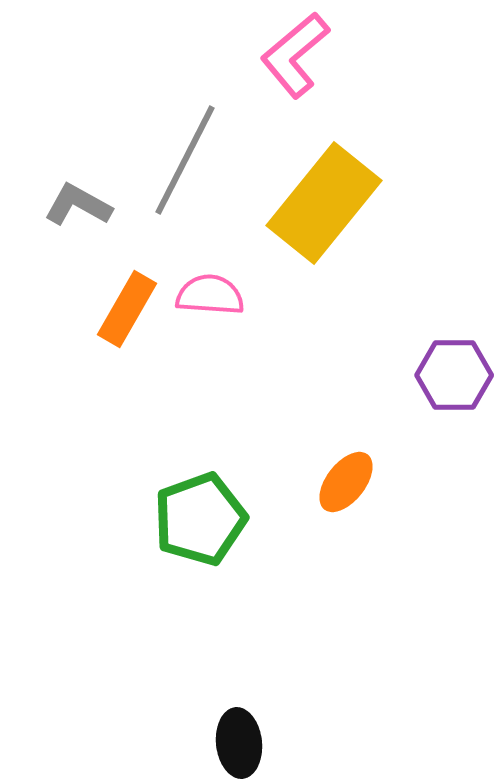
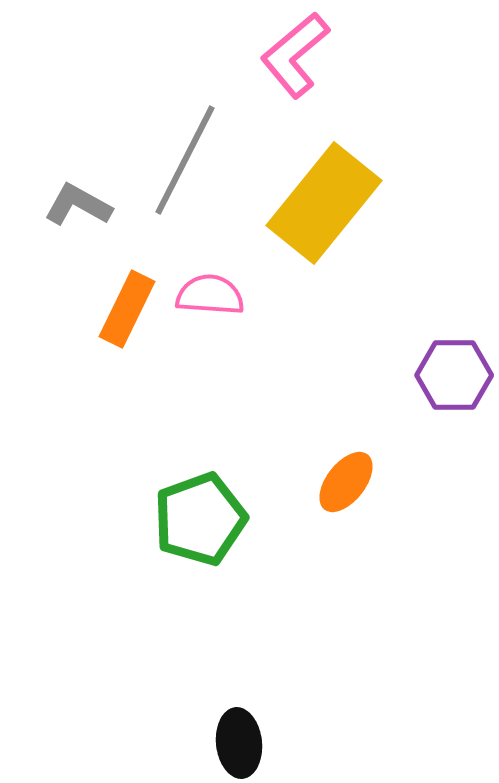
orange rectangle: rotated 4 degrees counterclockwise
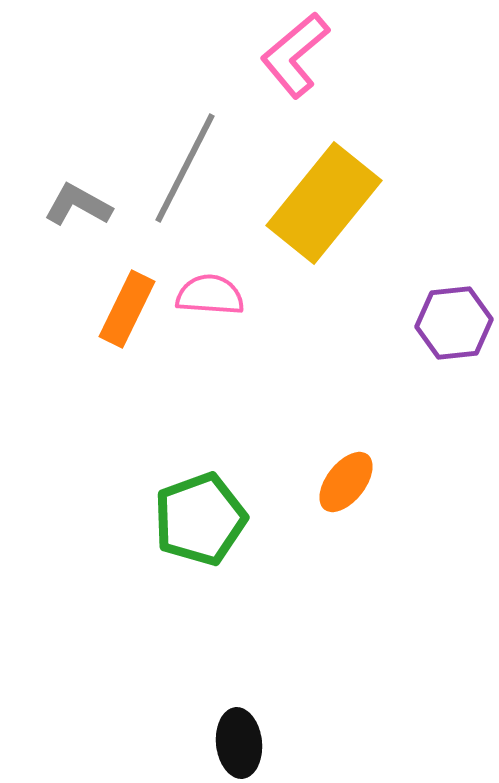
gray line: moved 8 px down
purple hexagon: moved 52 px up; rotated 6 degrees counterclockwise
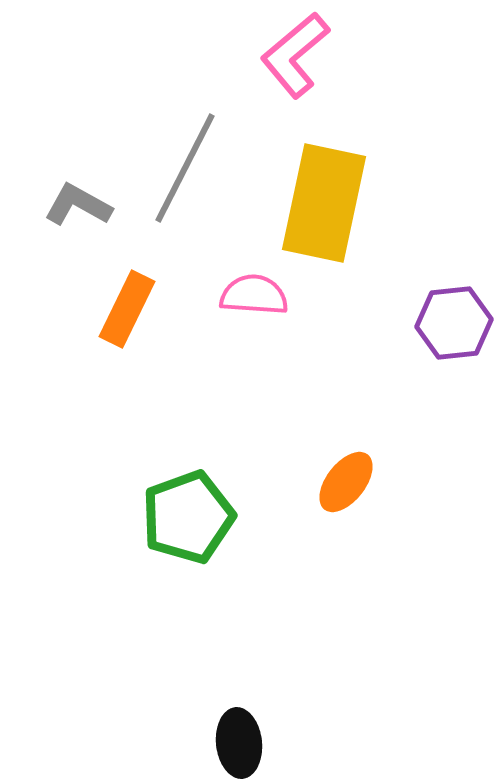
yellow rectangle: rotated 27 degrees counterclockwise
pink semicircle: moved 44 px right
green pentagon: moved 12 px left, 2 px up
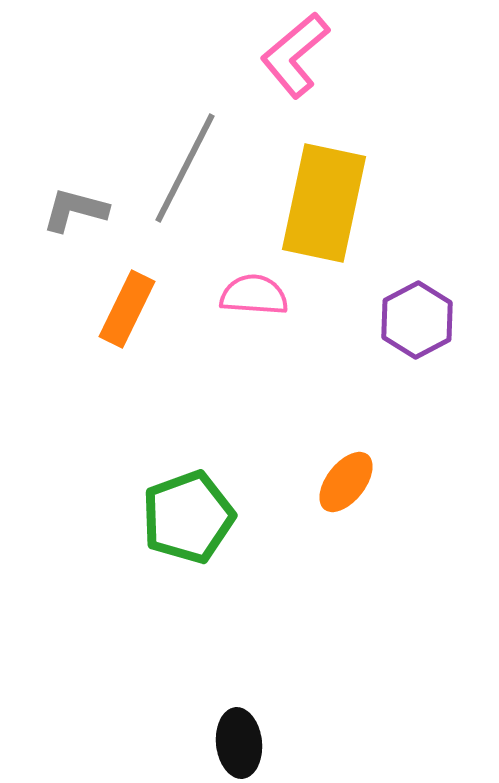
gray L-shape: moved 3 px left, 5 px down; rotated 14 degrees counterclockwise
purple hexagon: moved 37 px left, 3 px up; rotated 22 degrees counterclockwise
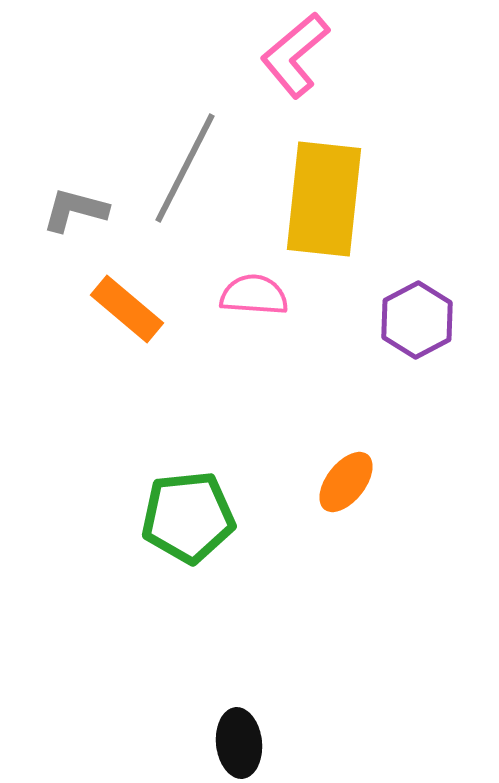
yellow rectangle: moved 4 px up; rotated 6 degrees counterclockwise
orange rectangle: rotated 76 degrees counterclockwise
green pentagon: rotated 14 degrees clockwise
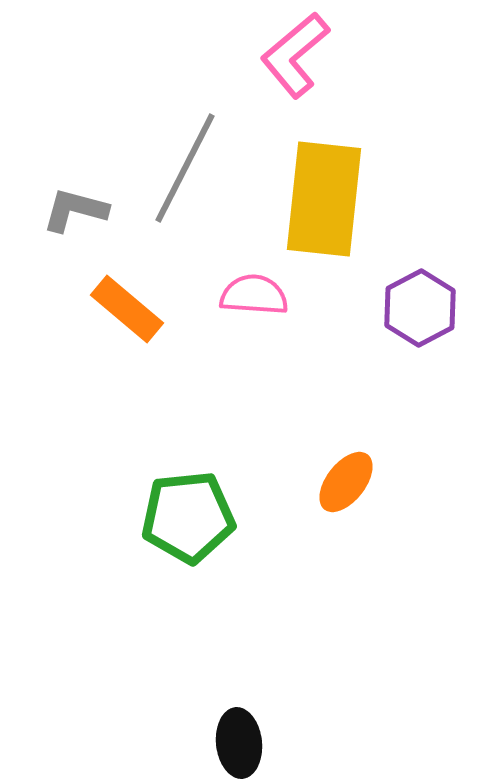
purple hexagon: moved 3 px right, 12 px up
